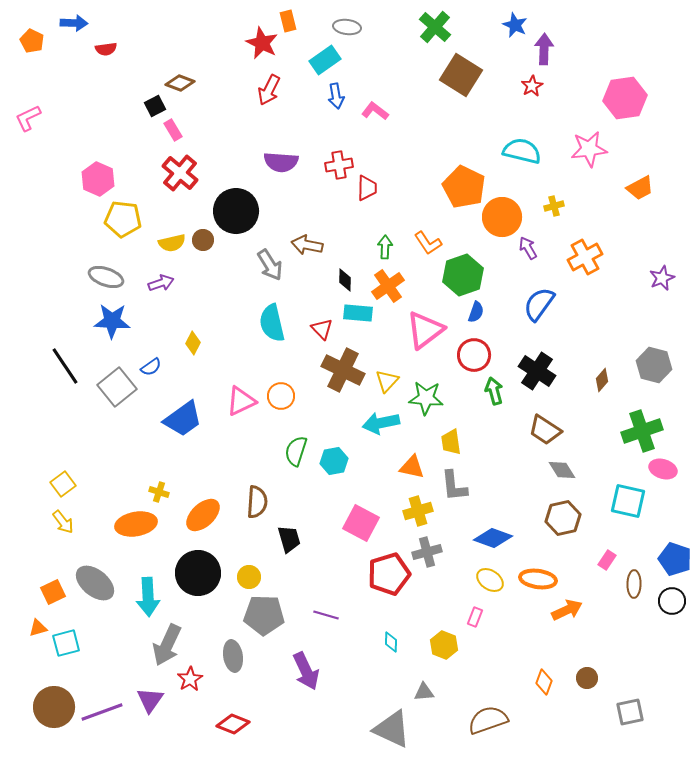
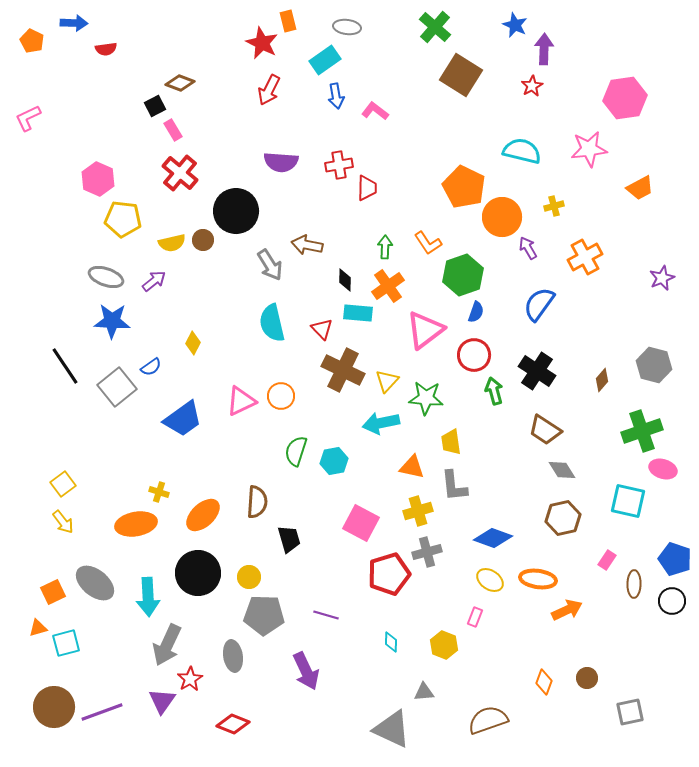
purple arrow at (161, 283): moved 7 px left, 2 px up; rotated 20 degrees counterclockwise
purple triangle at (150, 700): moved 12 px right, 1 px down
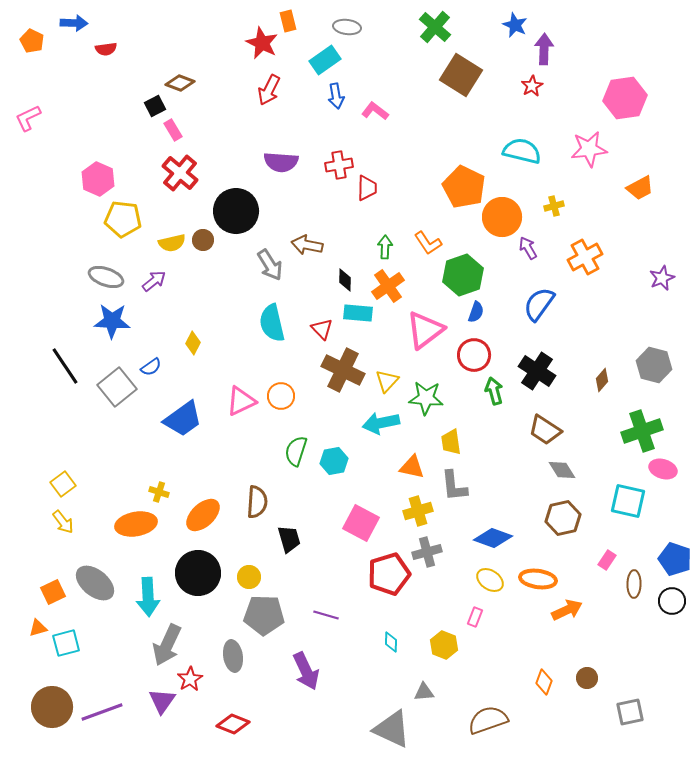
brown circle at (54, 707): moved 2 px left
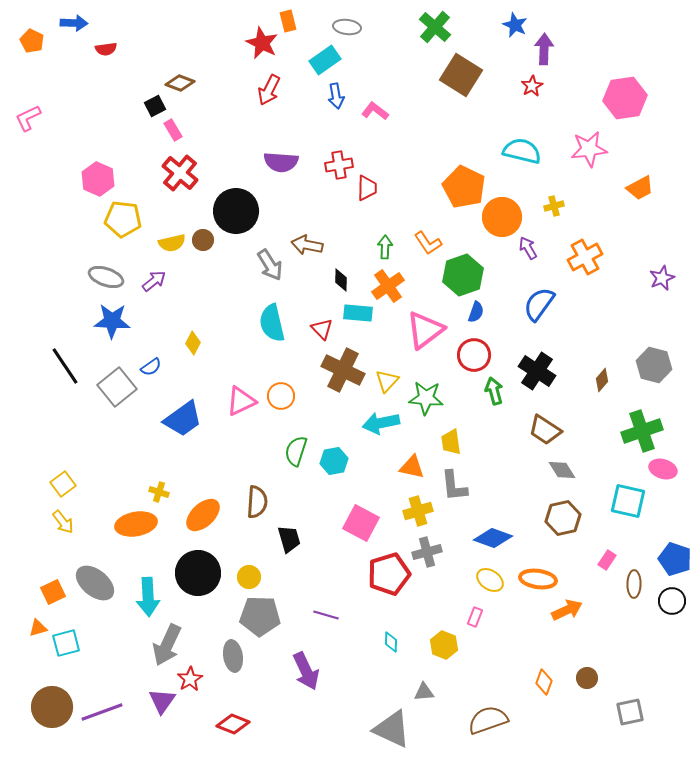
black diamond at (345, 280): moved 4 px left
gray pentagon at (264, 615): moved 4 px left, 1 px down
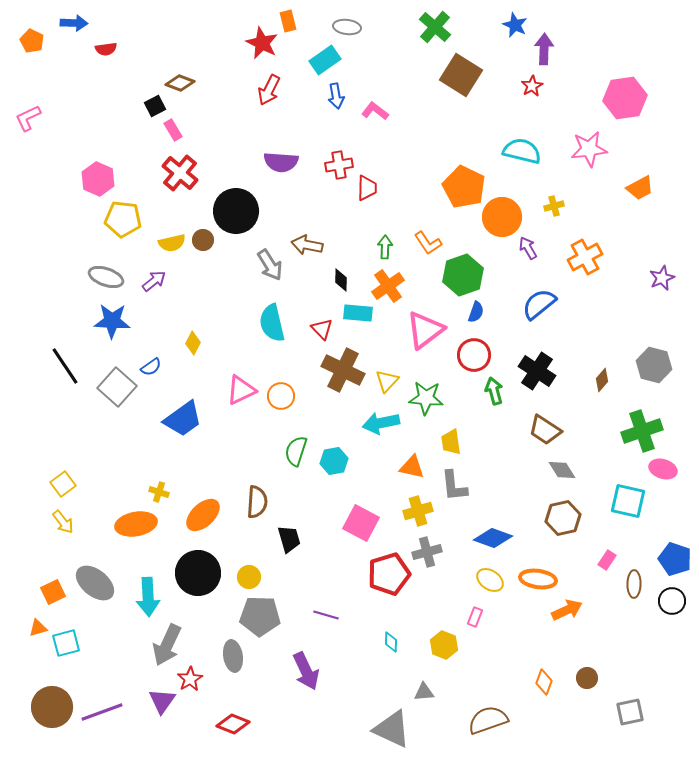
blue semicircle at (539, 304): rotated 15 degrees clockwise
gray square at (117, 387): rotated 9 degrees counterclockwise
pink triangle at (241, 401): moved 11 px up
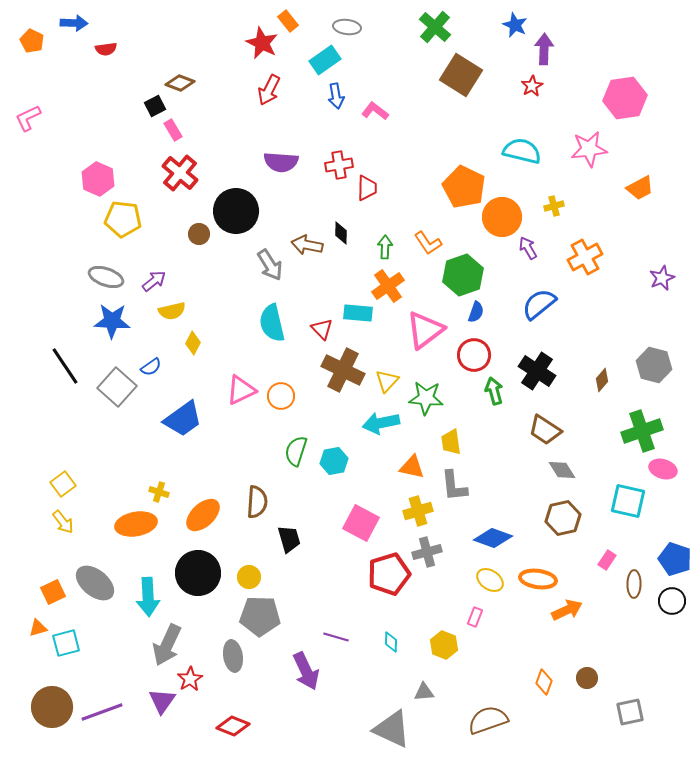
orange rectangle at (288, 21): rotated 25 degrees counterclockwise
brown circle at (203, 240): moved 4 px left, 6 px up
yellow semicircle at (172, 243): moved 68 px down
black diamond at (341, 280): moved 47 px up
purple line at (326, 615): moved 10 px right, 22 px down
red diamond at (233, 724): moved 2 px down
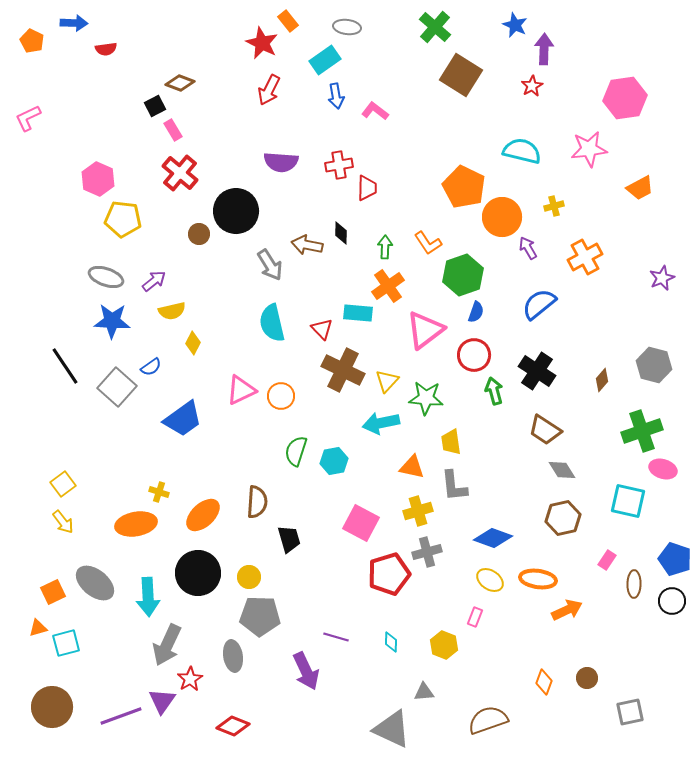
purple line at (102, 712): moved 19 px right, 4 px down
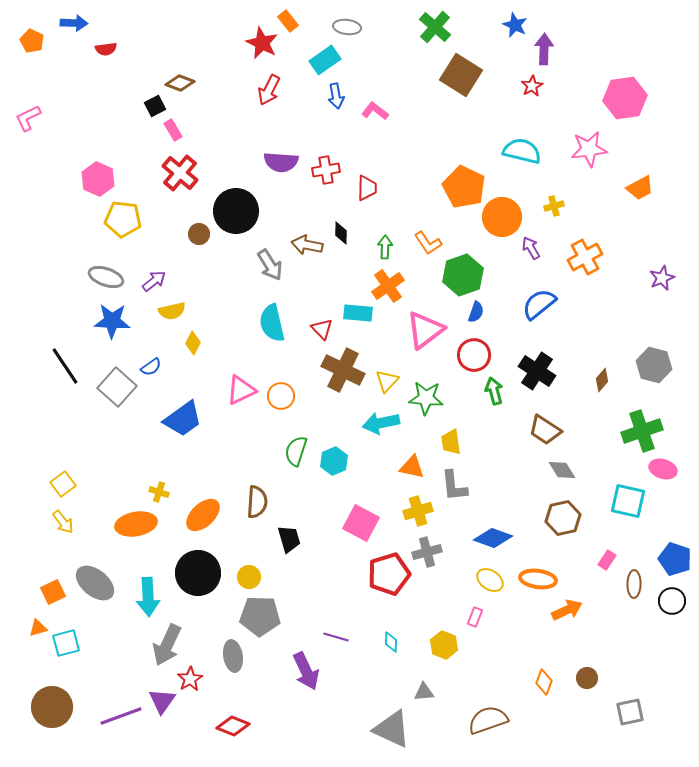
red cross at (339, 165): moved 13 px left, 5 px down
purple arrow at (528, 248): moved 3 px right
cyan hexagon at (334, 461): rotated 12 degrees counterclockwise
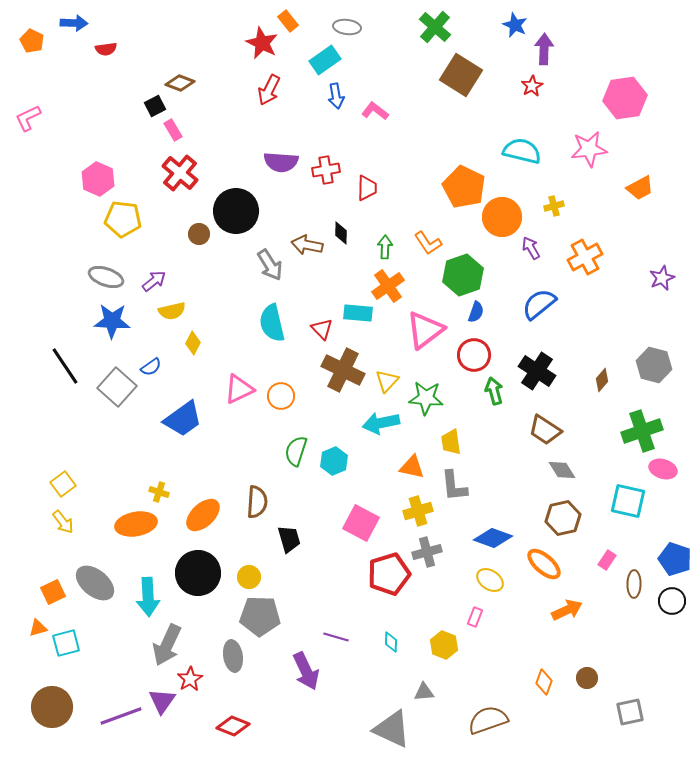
pink triangle at (241, 390): moved 2 px left, 1 px up
orange ellipse at (538, 579): moved 6 px right, 15 px up; rotated 33 degrees clockwise
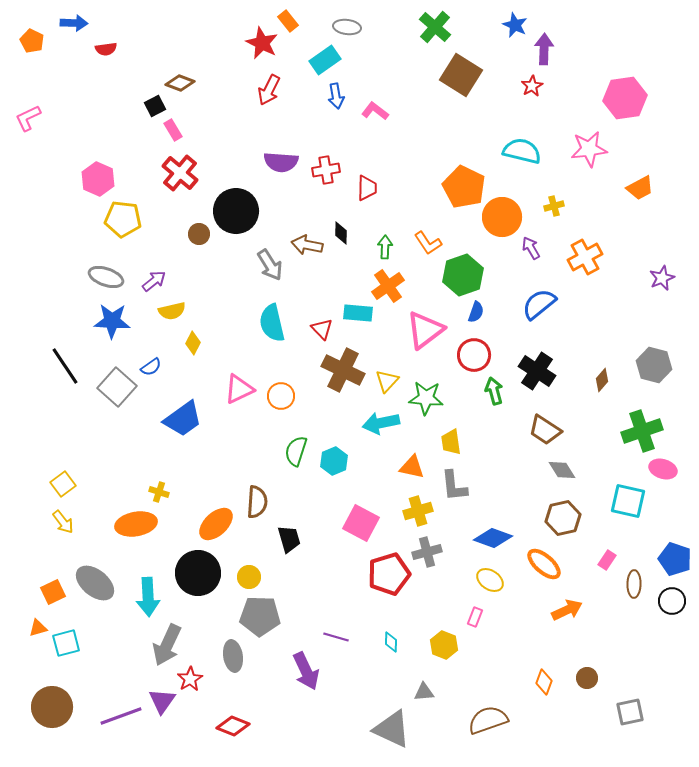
orange ellipse at (203, 515): moved 13 px right, 9 px down
